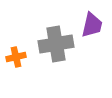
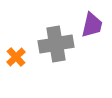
orange cross: rotated 30 degrees counterclockwise
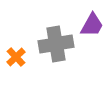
purple trapezoid: rotated 16 degrees clockwise
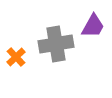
purple trapezoid: moved 1 px right, 1 px down
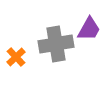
purple trapezoid: moved 4 px left, 3 px down
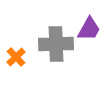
gray cross: rotated 8 degrees clockwise
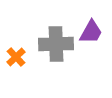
purple trapezoid: moved 2 px right, 3 px down
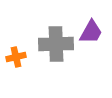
orange cross: rotated 30 degrees clockwise
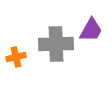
purple trapezoid: moved 2 px up
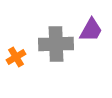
orange cross: rotated 18 degrees counterclockwise
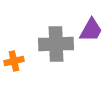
orange cross: moved 2 px left, 4 px down; rotated 18 degrees clockwise
